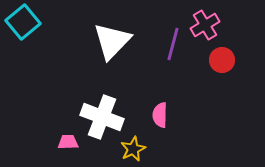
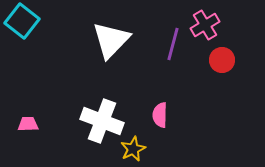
cyan square: moved 1 px left, 1 px up; rotated 12 degrees counterclockwise
white triangle: moved 1 px left, 1 px up
white cross: moved 4 px down
pink trapezoid: moved 40 px left, 18 px up
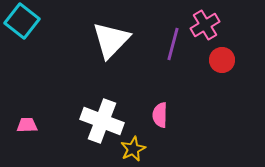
pink trapezoid: moved 1 px left, 1 px down
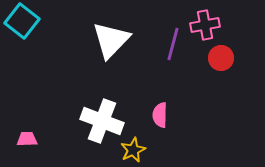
pink cross: rotated 20 degrees clockwise
red circle: moved 1 px left, 2 px up
pink trapezoid: moved 14 px down
yellow star: moved 1 px down
